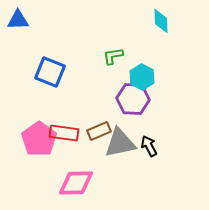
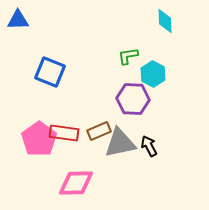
cyan diamond: moved 4 px right
green L-shape: moved 15 px right
cyan hexagon: moved 11 px right, 3 px up
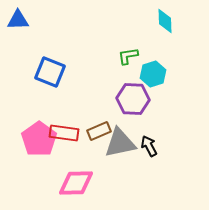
cyan hexagon: rotated 15 degrees clockwise
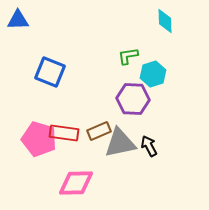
pink pentagon: rotated 20 degrees counterclockwise
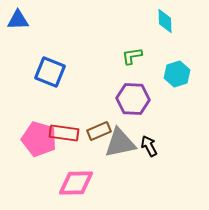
green L-shape: moved 4 px right
cyan hexagon: moved 24 px right
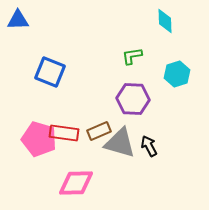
gray triangle: rotated 28 degrees clockwise
